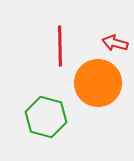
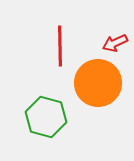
red arrow: rotated 40 degrees counterclockwise
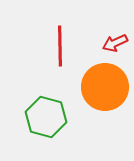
orange circle: moved 7 px right, 4 px down
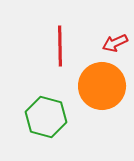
orange circle: moved 3 px left, 1 px up
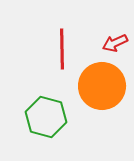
red line: moved 2 px right, 3 px down
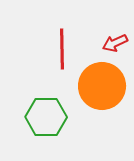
green hexagon: rotated 15 degrees counterclockwise
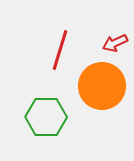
red line: moved 2 px left, 1 px down; rotated 18 degrees clockwise
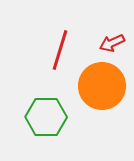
red arrow: moved 3 px left
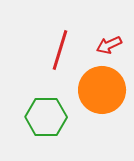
red arrow: moved 3 px left, 2 px down
orange circle: moved 4 px down
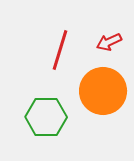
red arrow: moved 3 px up
orange circle: moved 1 px right, 1 px down
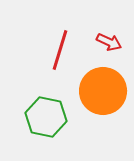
red arrow: rotated 130 degrees counterclockwise
green hexagon: rotated 12 degrees clockwise
